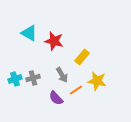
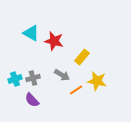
cyan triangle: moved 2 px right
gray arrow: rotated 28 degrees counterclockwise
purple semicircle: moved 24 px left, 2 px down
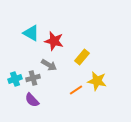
gray arrow: moved 13 px left, 10 px up
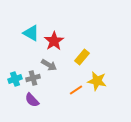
red star: rotated 24 degrees clockwise
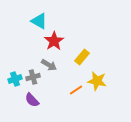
cyan triangle: moved 8 px right, 12 px up
gray cross: moved 1 px up
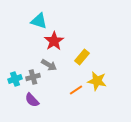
cyan triangle: rotated 12 degrees counterclockwise
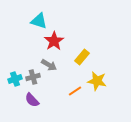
orange line: moved 1 px left, 1 px down
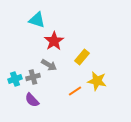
cyan triangle: moved 2 px left, 1 px up
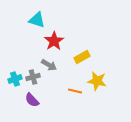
yellow rectangle: rotated 21 degrees clockwise
orange line: rotated 48 degrees clockwise
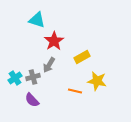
gray arrow: rotated 91 degrees clockwise
cyan cross: moved 1 px up; rotated 16 degrees counterclockwise
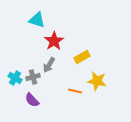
cyan cross: rotated 24 degrees counterclockwise
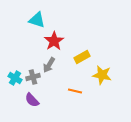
yellow star: moved 5 px right, 6 px up
